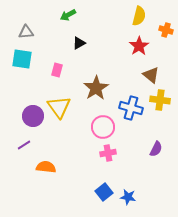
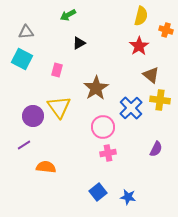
yellow semicircle: moved 2 px right
cyan square: rotated 20 degrees clockwise
blue cross: rotated 30 degrees clockwise
blue square: moved 6 px left
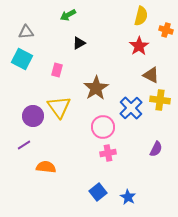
brown triangle: rotated 12 degrees counterclockwise
blue star: rotated 21 degrees clockwise
